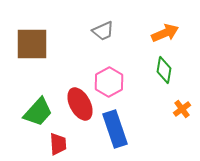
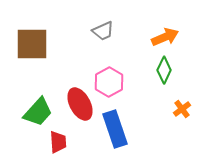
orange arrow: moved 4 px down
green diamond: rotated 16 degrees clockwise
red trapezoid: moved 2 px up
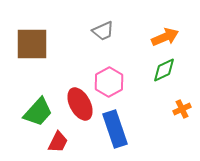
green diamond: rotated 40 degrees clockwise
orange cross: rotated 12 degrees clockwise
red trapezoid: rotated 30 degrees clockwise
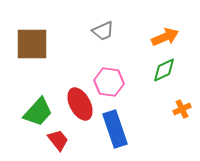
pink hexagon: rotated 24 degrees counterclockwise
red trapezoid: moved 2 px up; rotated 65 degrees counterclockwise
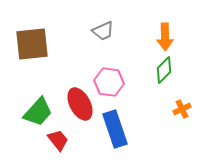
orange arrow: rotated 112 degrees clockwise
brown square: rotated 6 degrees counterclockwise
green diamond: rotated 20 degrees counterclockwise
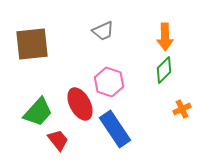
pink hexagon: rotated 12 degrees clockwise
blue rectangle: rotated 15 degrees counterclockwise
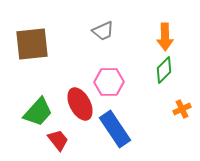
pink hexagon: rotated 20 degrees counterclockwise
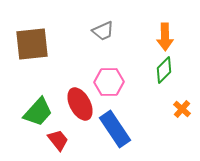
orange cross: rotated 24 degrees counterclockwise
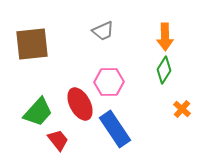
green diamond: rotated 12 degrees counterclockwise
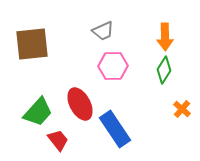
pink hexagon: moved 4 px right, 16 px up
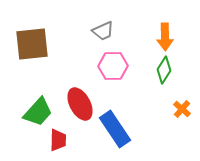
red trapezoid: rotated 40 degrees clockwise
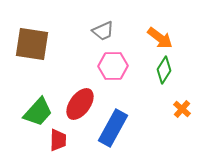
orange arrow: moved 5 px left, 1 px down; rotated 52 degrees counterclockwise
brown square: rotated 15 degrees clockwise
red ellipse: rotated 64 degrees clockwise
blue rectangle: moved 2 px left, 1 px up; rotated 63 degrees clockwise
